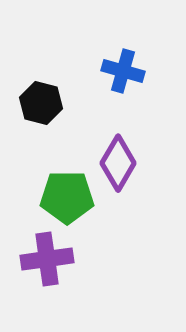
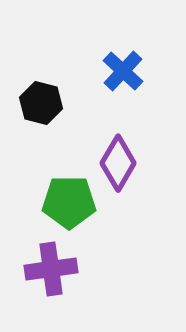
blue cross: rotated 27 degrees clockwise
green pentagon: moved 2 px right, 5 px down
purple cross: moved 4 px right, 10 px down
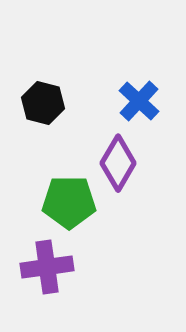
blue cross: moved 16 px right, 30 px down
black hexagon: moved 2 px right
purple cross: moved 4 px left, 2 px up
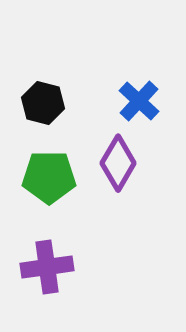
green pentagon: moved 20 px left, 25 px up
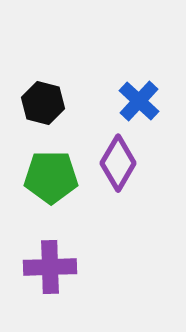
green pentagon: moved 2 px right
purple cross: moved 3 px right; rotated 6 degrees clockwise
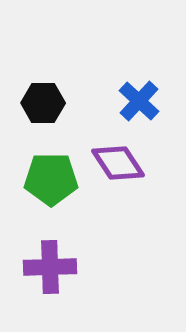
black hexagon: rotated 15 degrees counterclockwise
purple diamond: rotated 64 degrees counterclockwise
green pentagon: moved 2 px down
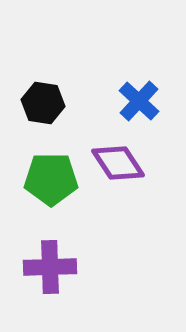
black hexagon: rotated 9 degrees clockwise
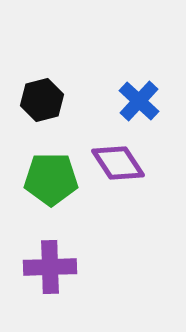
black hexagon: moved 1 px left, 3 px up; rotated 24 degrees counterclockwise
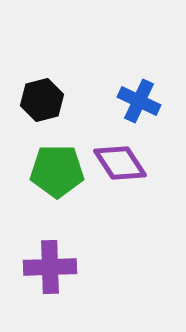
blue cross: rotated 18 degrees counterclockwise
purple diamond: moved 2 px right
green pentagon: moved 6 px right, 8 px up
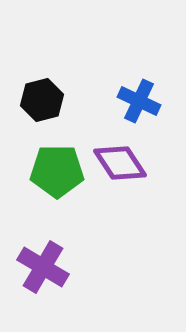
purple cross: moved 7 px left; rotated 33 degrees clockwise
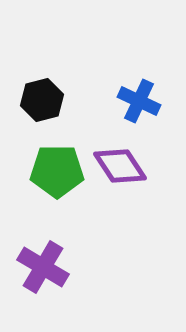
purple diamond: moved 3 px down
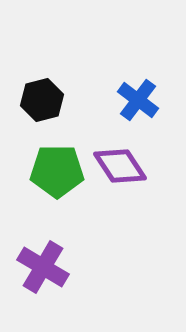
blue cross: moved 1 px left, 1 px up; rotated 12 degrees clockwise
